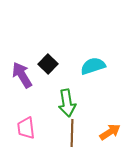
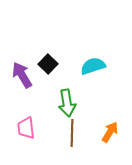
orange arrow: rotated 25 degrees counterclockwise
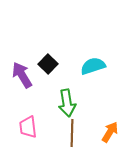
pink trapezoid: moved 2 px right, 1 px up
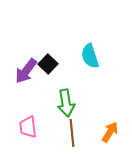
cyan semicircle: moved 3 px left, 10 px up; rotated 90 degrees counterclockwise
purple arrow: moved 4 px right, 4 px up; rotated 112 degrees counterclockwise
green arrow: moved 1 px left
brown line: rotated 8 degrees counterclockwise
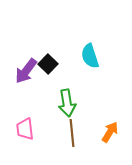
green arrow: moved 1 px right
pink trapezoid: moved 3 px left, 2 px down
